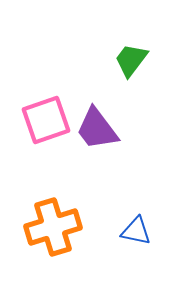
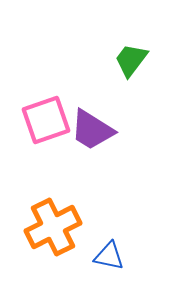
purple trapezoid: moved 5 px left, 1 px down; rotated 21 degrees counterclockwise
orange cross: rotated 10 degrees counterclockwise
blue triangle: moved 27 px left, 25 px down
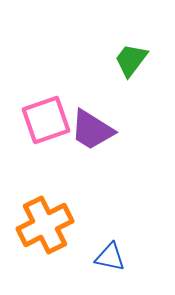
orange cross: moved 8 px left, 2 px up
blue triangle: moved 1 px right, 1 px down
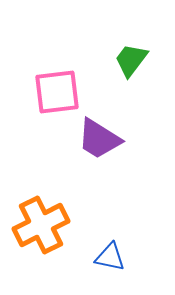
pink square: moved 11 px right, 28 px up; rotated 12 degrees clockwise
purple trapezoid: moved 7 px right, 9 px down
orange cross: moved 4 px left
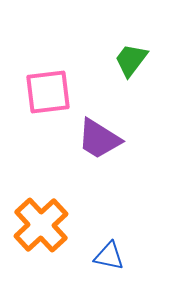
pink square: moved 9 px left
orange cross: rotated 16 degrees counterclockwise
blue triangle: moved 1 px left, 1 px up
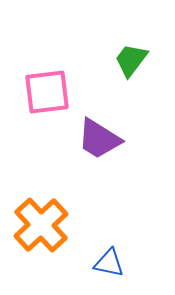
pink square: moved 1 px left
blue triangle: moved 7 px down
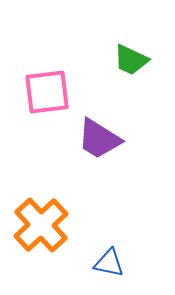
green trapezoid: rotated 102 degrees counterclockwise
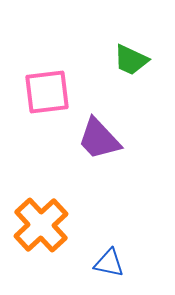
purple trapezoid: rotated 15 degrees clockwise
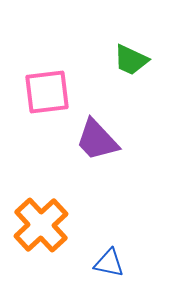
purple trapezoid: moved 2 px left, 1 px down
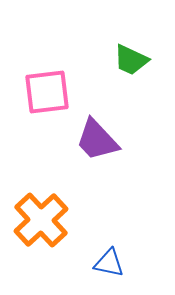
orange cross: moved 5 px up
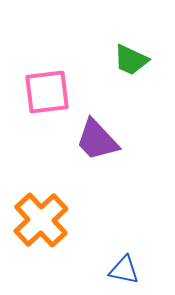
blue triangle: moved 15 px right, 7 px down
